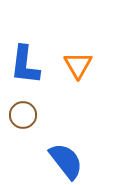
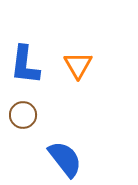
blue semicircle: moved 1 px left, 2 px up
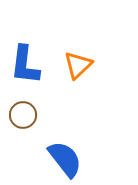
orange triangle: rotated 16 degrees clockwise
